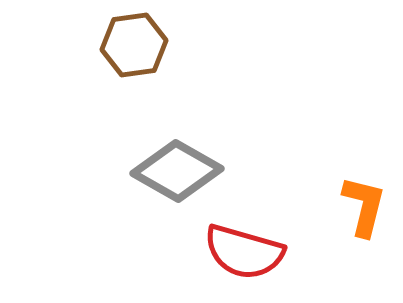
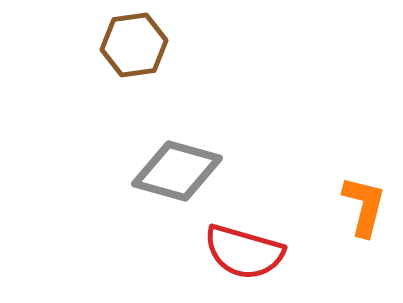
gray diamond: rotated 14 degrees counterclockwise
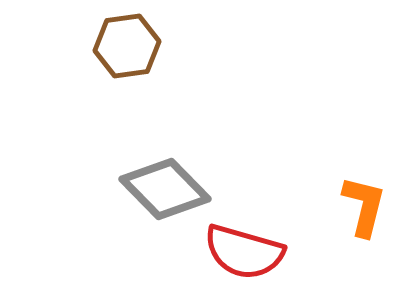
brown hexagon: moved 7 px left, 1 px down
gray diamond: moved 12 px left, 18 px down; rotated 30 degrees clockwise
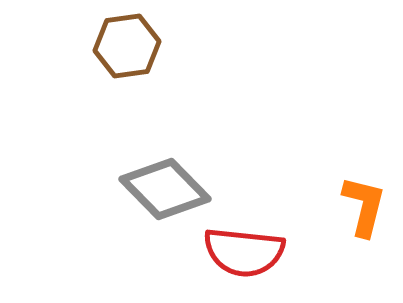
red semicircle: rotated 10 degrees counterclockwise
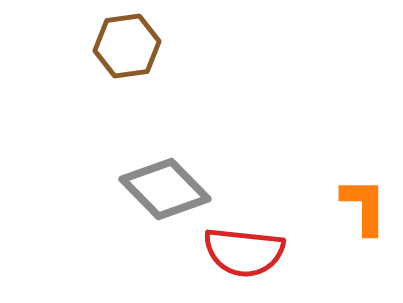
orange L-shape: rotated 14 degrees counterclockwise
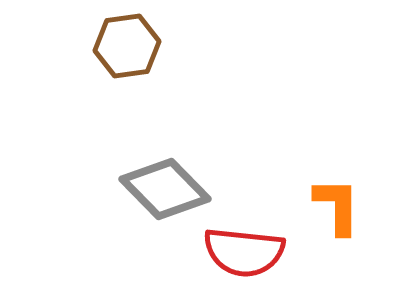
orange L-shape: moved 27 px left
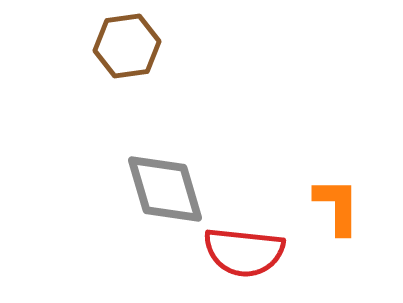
gray diamond: rotated 28 degrees clockwise
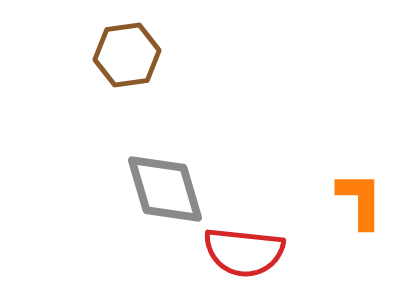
brown hexagon: moved 9 px down
orange L-shape: moved 23 px right, 6 px up
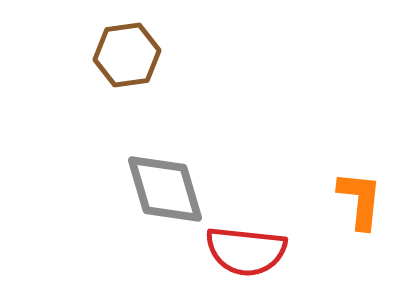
orange L-shape: rotated 6 degrees clockwise
red semicircle: moved 2 px right, 1 px up
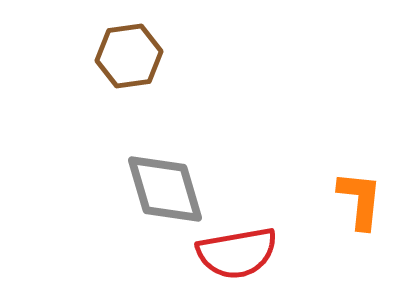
brown hexagon: moved 2 px right, 1 px down
red semicircle: moved 9 px left, 2 px down; rotated 16 degrees counterclockwise
